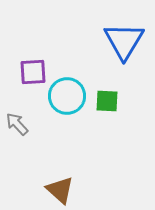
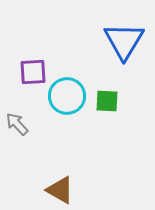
brown triangle: rotated 12 degrees counterclockwise
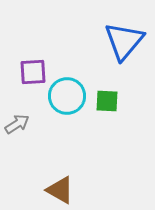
blue triangle: rotated 9 degrees clockwise
gray arrow: rotated 100 degrees clockwise
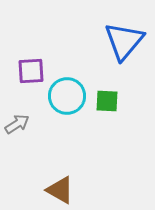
purple square: moved 2 px left, 1 px up
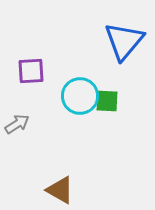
cyan circle: moved 13 px right
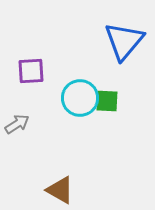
cyan circle: moved 2 px down
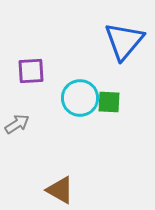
green square: moved 2 px right, 1 px down
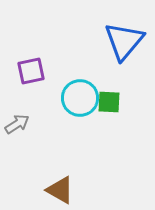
purple square: rotated 8 degrees counterclockwise
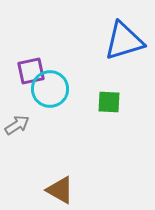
blue triangle: rotated 33 degrees clockwise
cyan circle: moved 30 px left, 9 px up
gray arrow: moved 1 px down
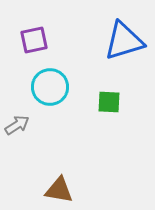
purple square: moved 3 px right, 31 px up
cyan circle: moved 2 px up
brown triangle: moved 1 px left; rotated 20 degrees counterclockwise
